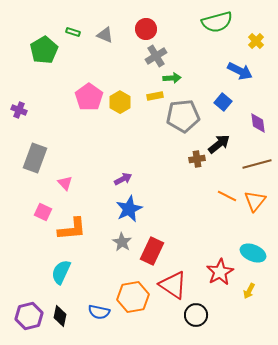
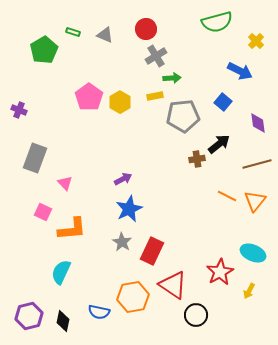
black diamond: moved 3 px right, 5 px down
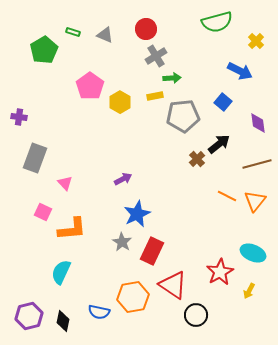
pink pentagon: moved 1 px right, 11 px up
purple cross: moved 7 px down; rotated 14 degrees counterclockwise
brown cross: rotated 35 degrees counterclockwise
blue star: moved 8 px right, 5 px down
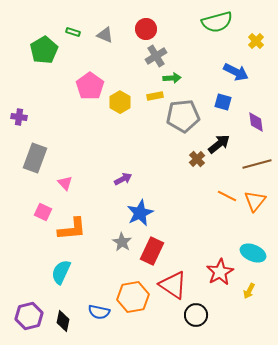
blue arrow: moved 4 px left, 1 px down
blue square: rotated 24 degrees counterclockwise
purple diamond: moved 2 px left, 1 px up
blue star: moved 3 px right, 1 px up
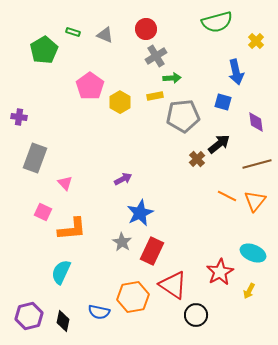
blue arrow: rotated 50 degrees clockwise
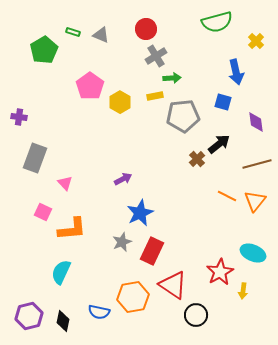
gray triangle: moved 4 px left
gray star: rotated 18 degrees clockwise
yellow arrow: moved 6 px left; rotated 21 degrees counterclockwise
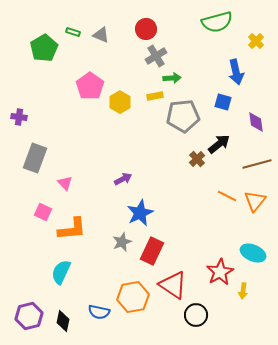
green pentagon: moved 2 px up
